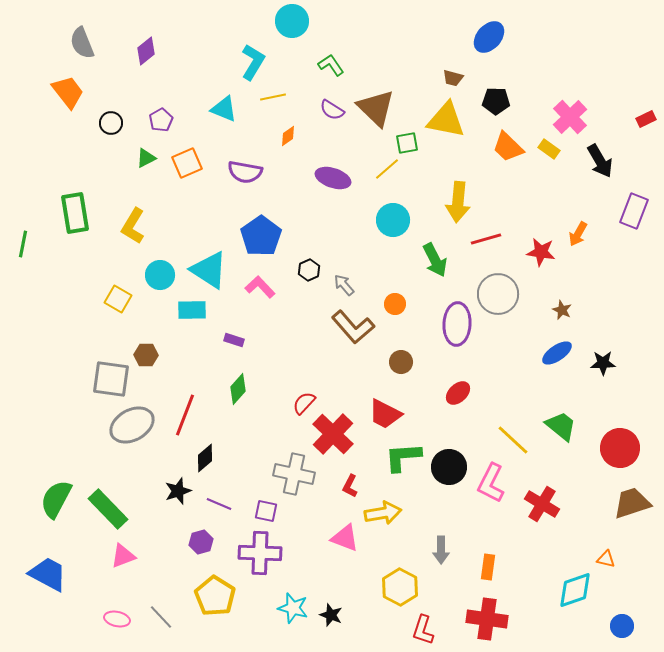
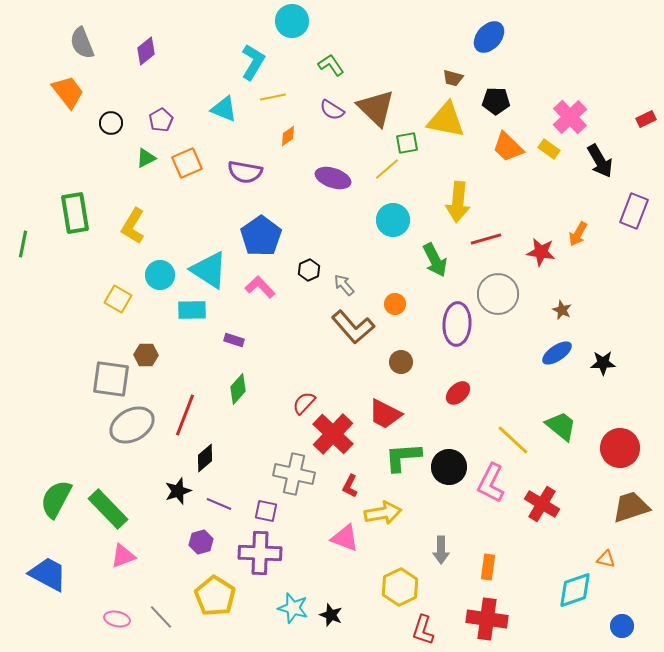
brown trapezoid at (632, 503): moved 1 px left, 4 px down
yellow hexagon at (400, 587): rotated 6 degrees clockwise
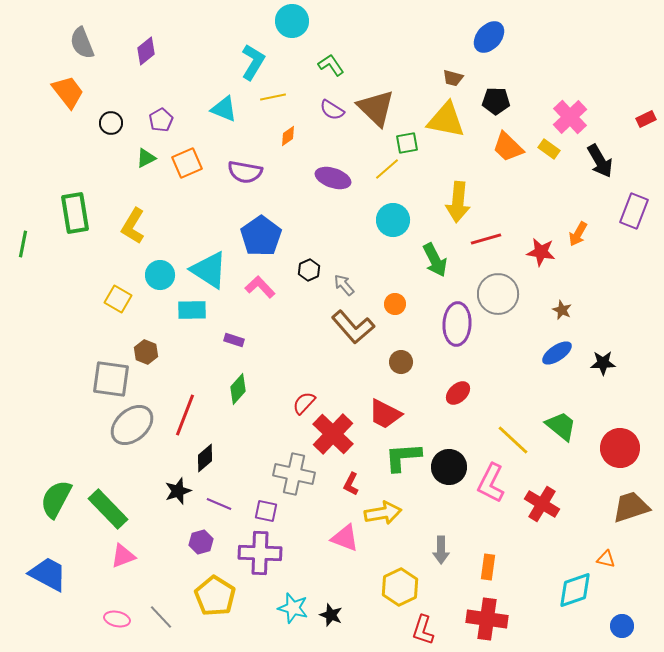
brown hexagon at (146, 355): moved 3 px up; rotated 20 degrees clockwise
gray ellipse at (132, 425): rotated 12 degrees counterclockwise
red L-shape at (350, 486): moved 1 px right, 2 px up
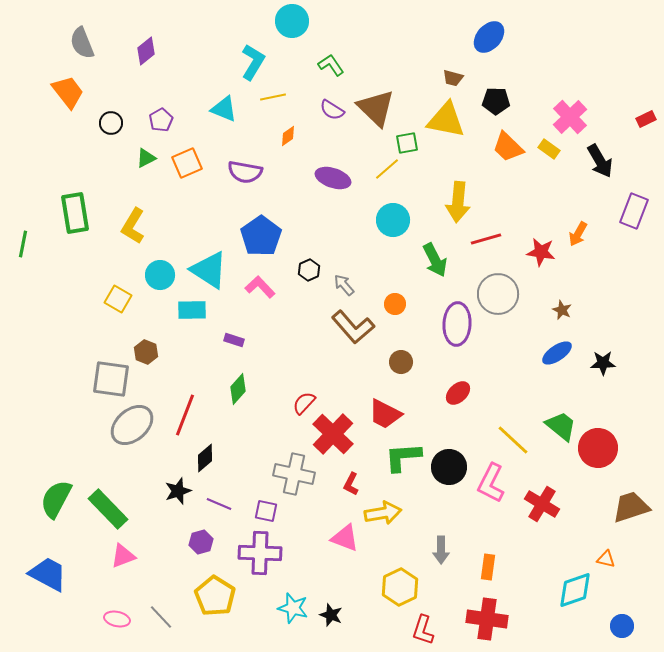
red circle at (620, 448): moved 22 px left
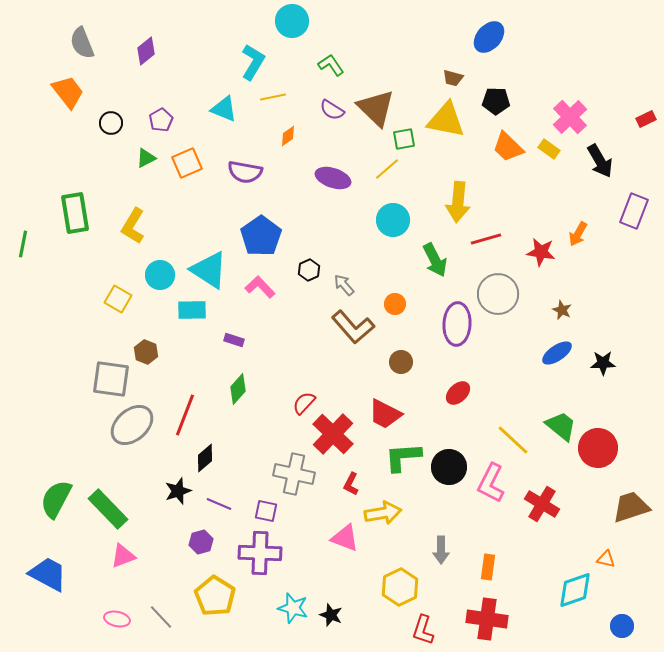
green square at (407, 143): moved 3 px left, 4 px up
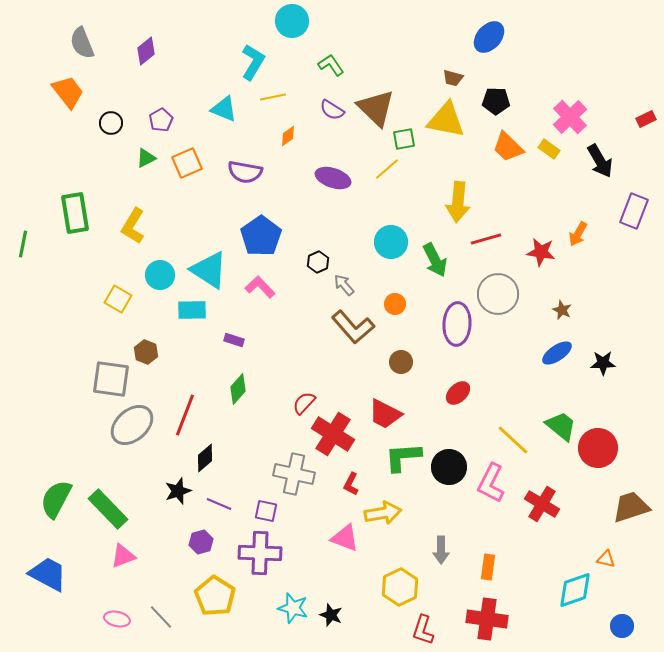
cyan circle at (393, 220): moved 2 px left, 22 px down
black hexagon at (309, 270): moved 9 px right, 8 px up
red cross at (333, 434): rotated 12 degrees counterclockwise
